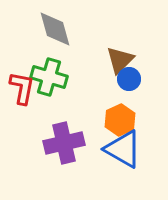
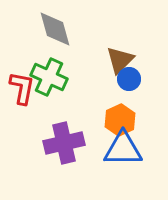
green cross: rotated 9 degrees clockwise
blue triangle: rotated 30 degrees counterclockwise
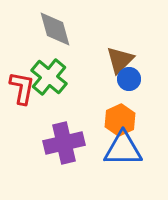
green cross: rotated 15 degrees clockwise
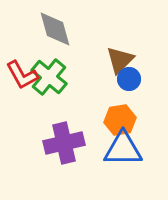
red L-shape: moved 13 px up; rotated 140 degrees clockwise
orange hexagon: rotated 16 degrees clockwise
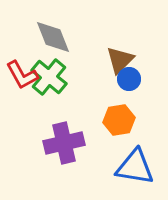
gray diamond: moved 2 px left, 8 px down; rotated 6 degrees counterclockwise
orange hexagon: moved 1 px left
blue triangle: moved 12 px right, 18 px down; rotated 9 degrees clockwise
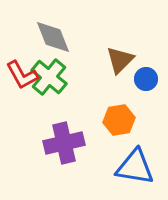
blue circle: moved 17 px right
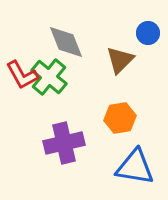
gray diamond: moved 13 px right, 5 px down
blue circle: moved 2 px right, 46 px up
orange hexagon: moved 1 px right, 2 px up
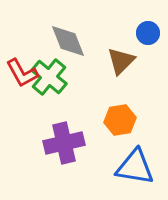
gray diamond: moved 2 px right, 1 px up
brown triangle: moved 1 px right, 1 px down
red L-shape: moved 2 px up
orange hexagon: moved 2 px down
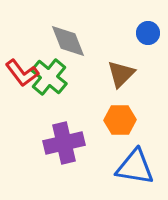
brown triangle: moved 13 px down
red L-shape: rotated 8 degrees counterclockwise
orange hexagon: rotated 8 degrees clockwise
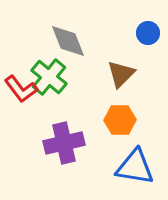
red L-shape: moved 1 px left, 16 px down
